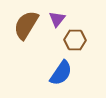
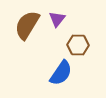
brown semicircle: moved 1 px right
brown hexagon: moved 3 px right, 5 px down
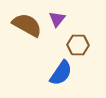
brown semicircle: rotated 88 degrees clockwise
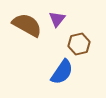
brown hexagon: moved 1 px right, 1 px up; rotated 15 degrees counterclockwise
blue semicircle: moved 1 px right, 1 px up
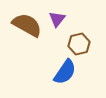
blue semicircle: moved 3 px right
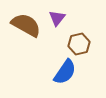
purple triangle: moved 1 px up
brown semicircle: moved 1 px left
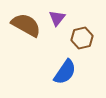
brown hexagon: moved 3 px right, 6 px up
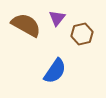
brown hexagon: moved 4 px up
blue semicircle: moved 10 px left, 1 px up
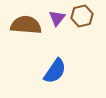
brown semicircle: rotated 24 degrees counterclockwise
brown hexagon: moved 18 px up
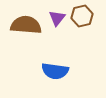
blue semicircle: rotated 64 degrees clockwise
